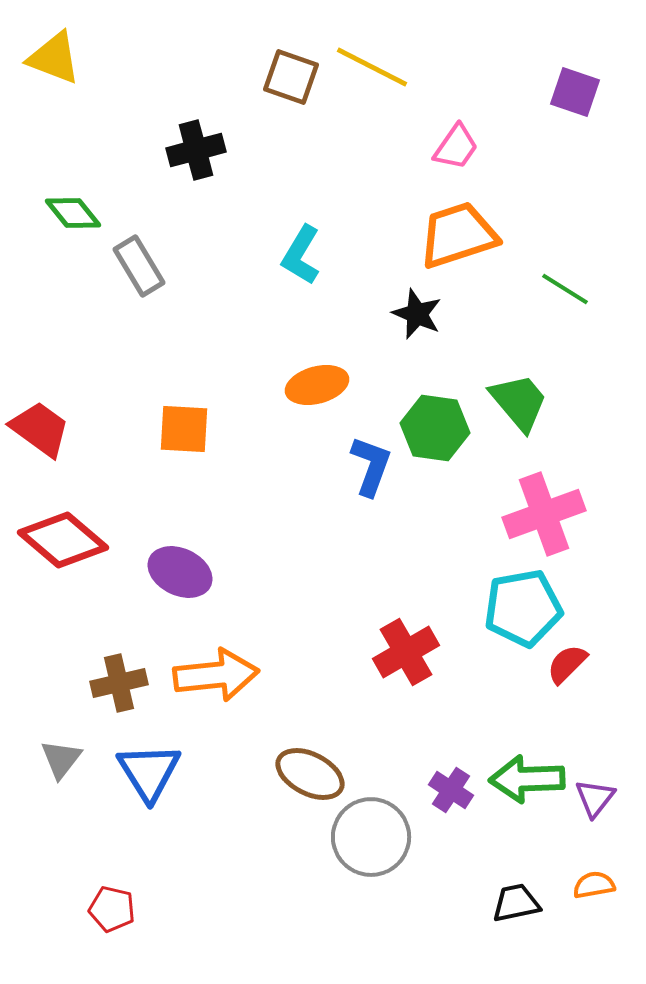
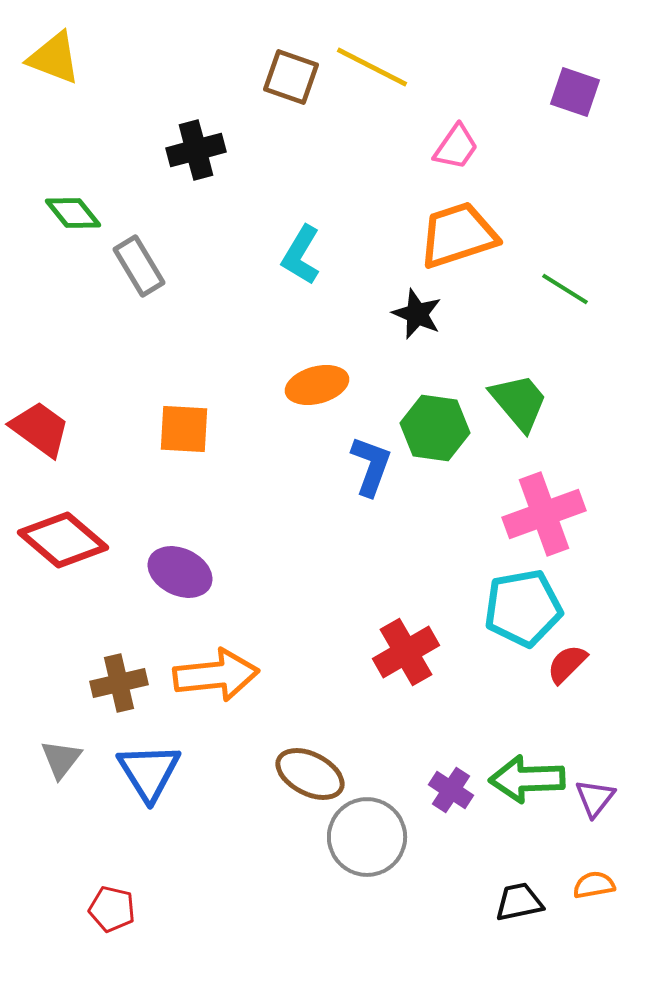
gray circle: moved 4 px left
black trapezoid: moved 3 px right, 1 px up
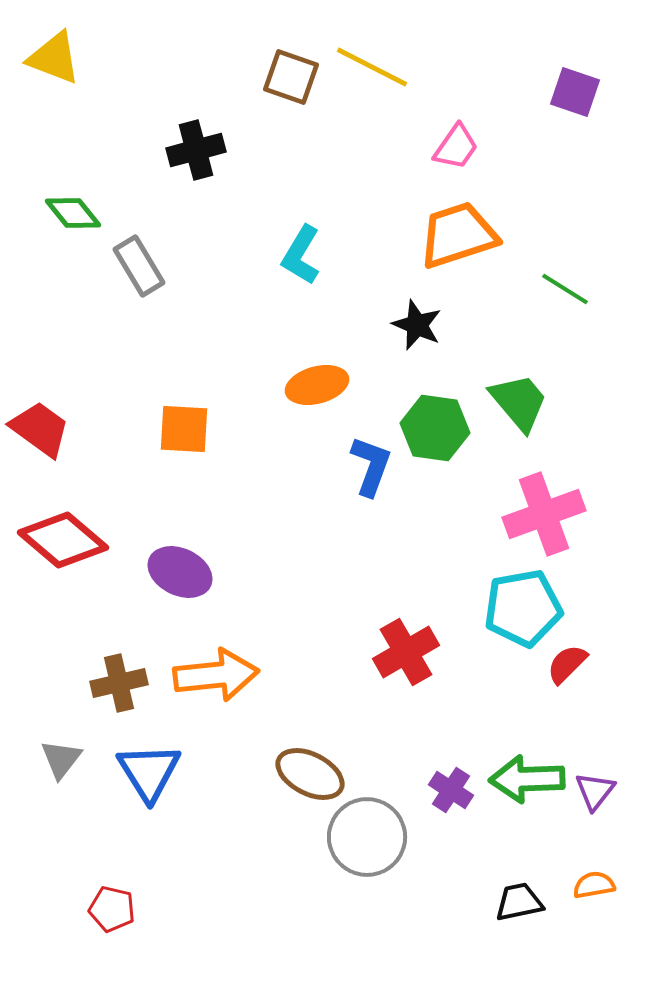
black star: moved 11 px down
purple triangle: moved 7 px up
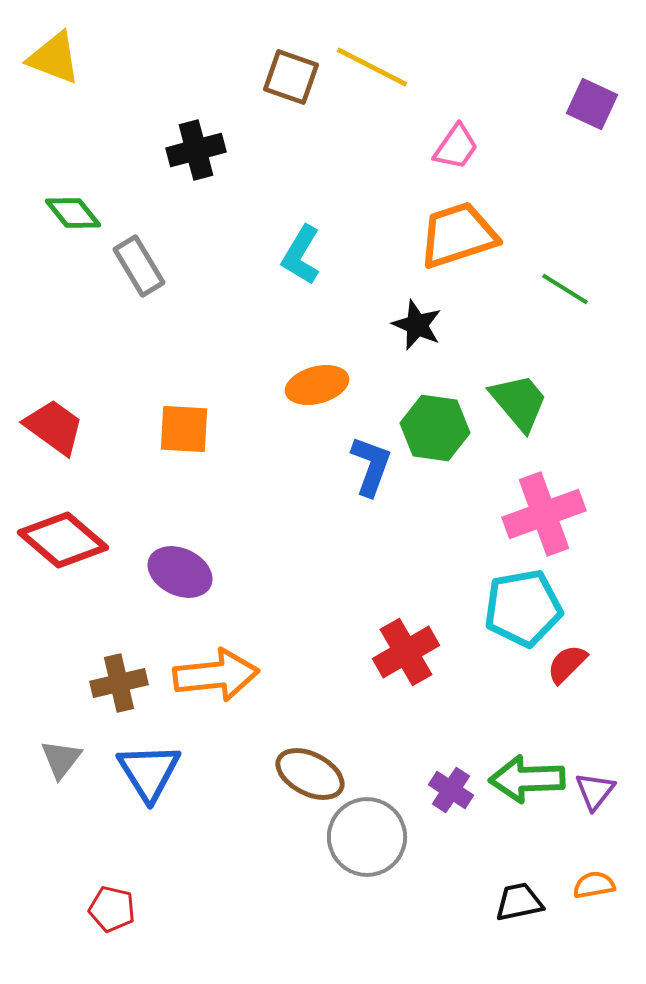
purple square: moved 17 px right, 12 px down; rotated 6 degrees clockwise
red trapezoid: moved 14 px right, 2 px up
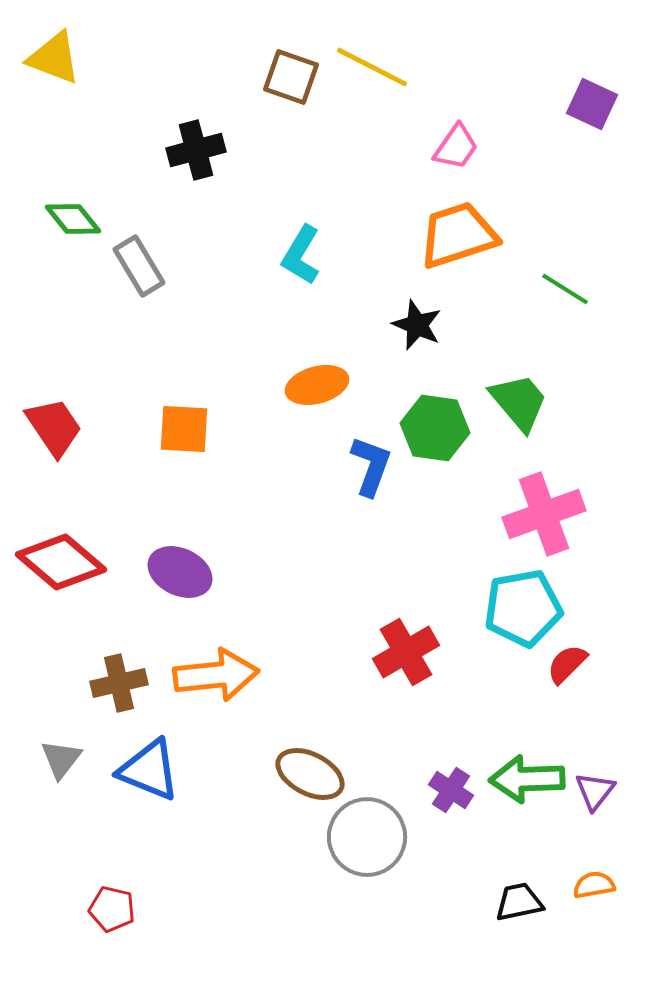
green diamond: moved 6 px down
red trapezoid: rotated 20 degrees clockwise
red diamond: moved 2 px left, 22 px down
blue triangle: moved 2 px up; rotated 36 degrees counterclockwise
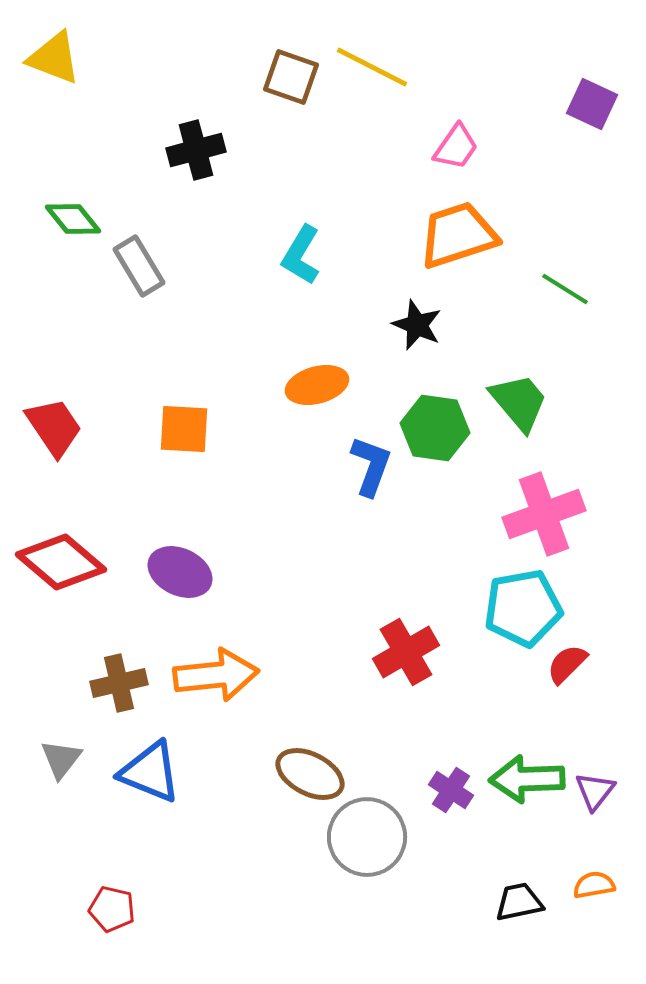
blue triangle: moved 1 px right, 2 px down
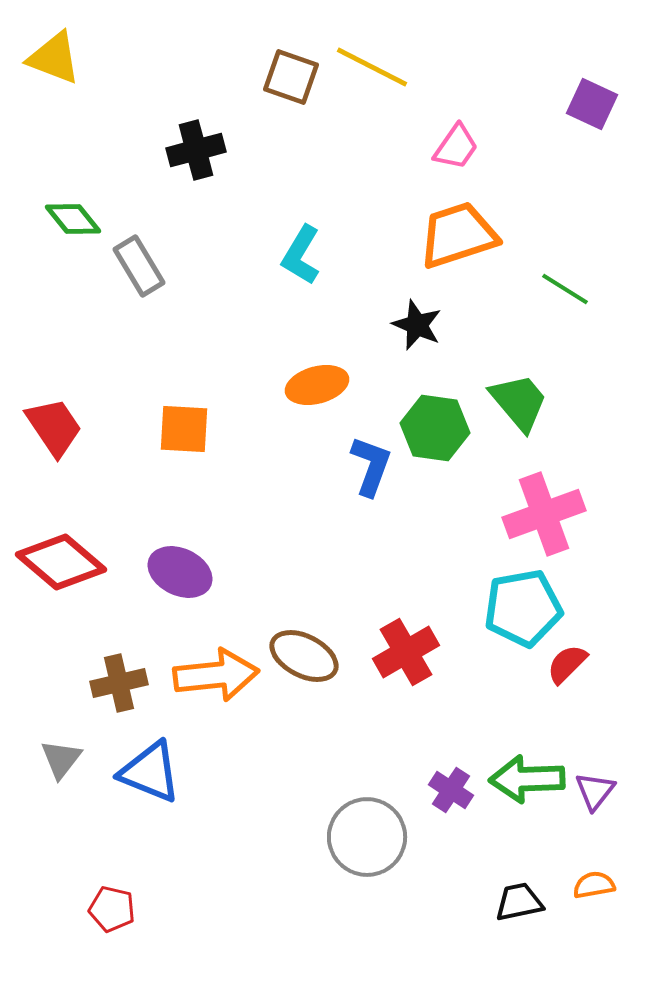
brown ellipse: moved 6 px left, 118 px up
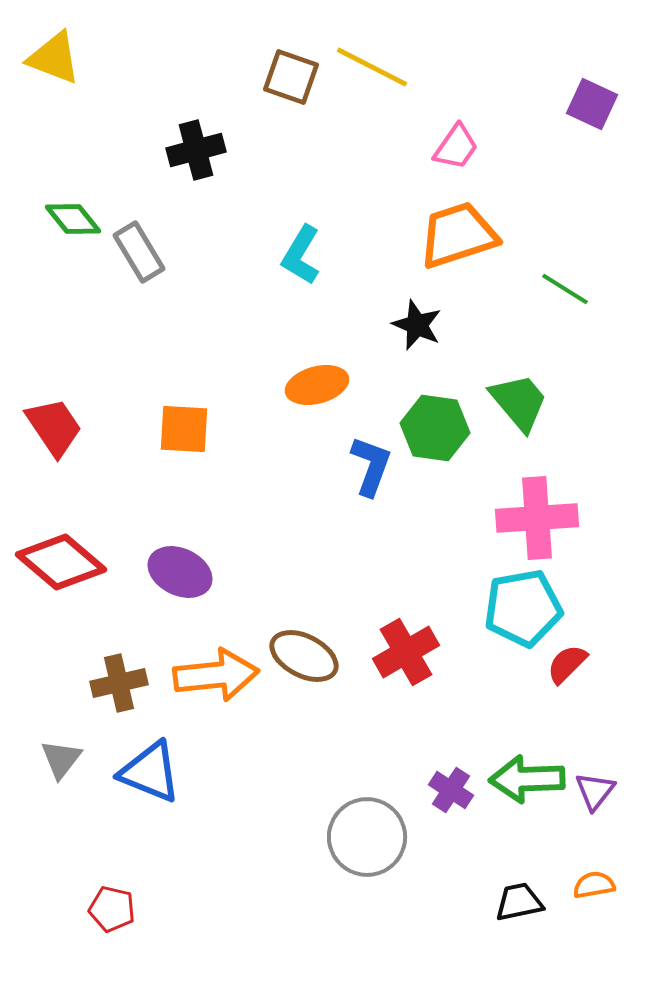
gray rectangle: moved 14 px up
pink cross: moved 7 px left, 4 px down; rotated 16 degrees clockwise
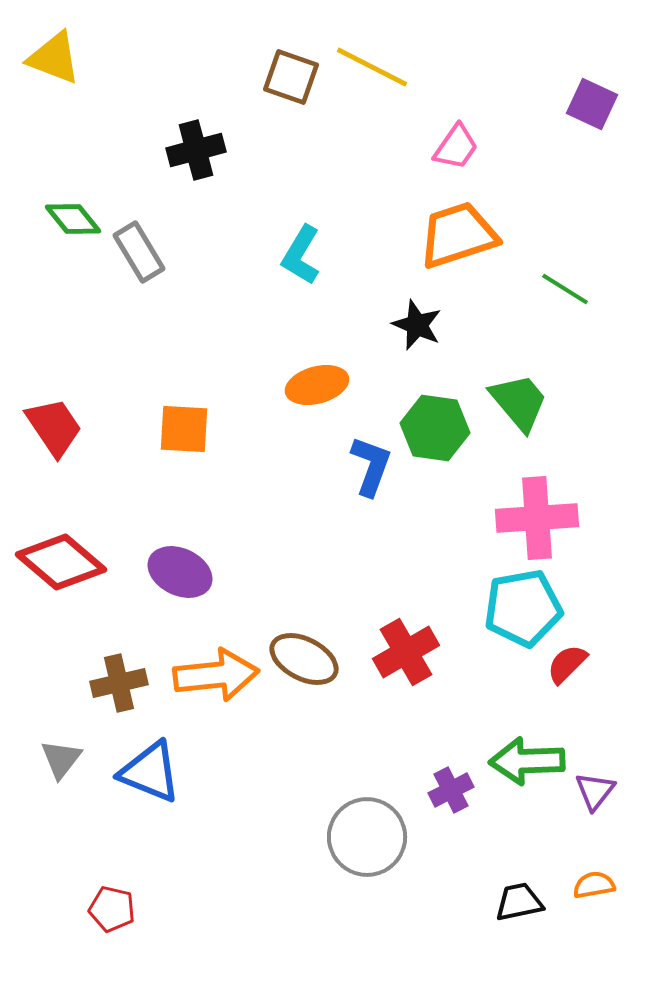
brown ellipse: moved 3 px down
green arrow: moved 18 px up
purple cross: rotated 30 degrees clockwise
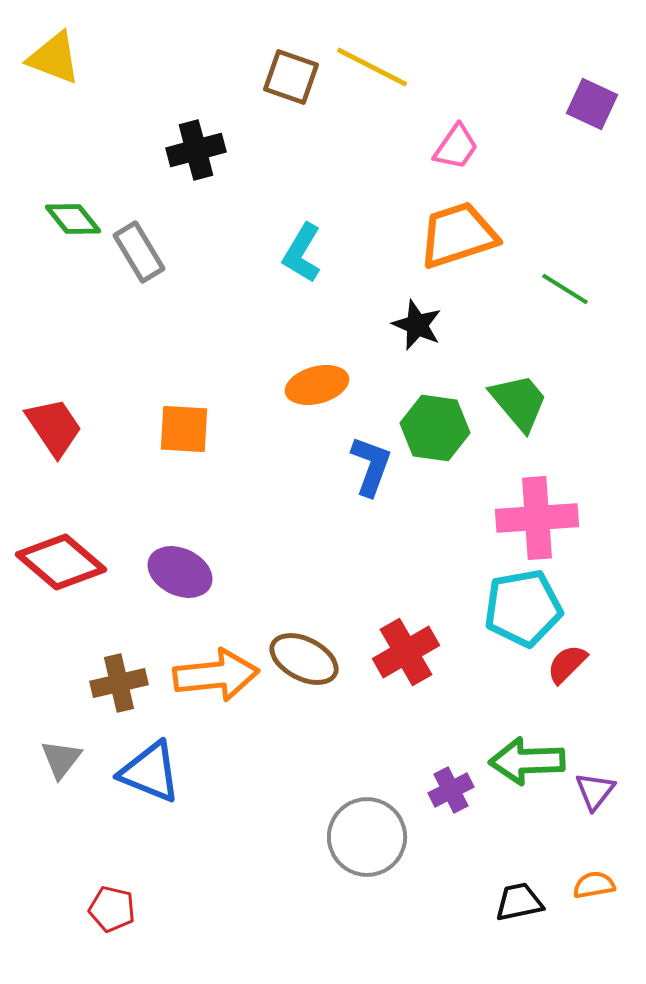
cyan L-shape: moved 1 px right, 2 px up
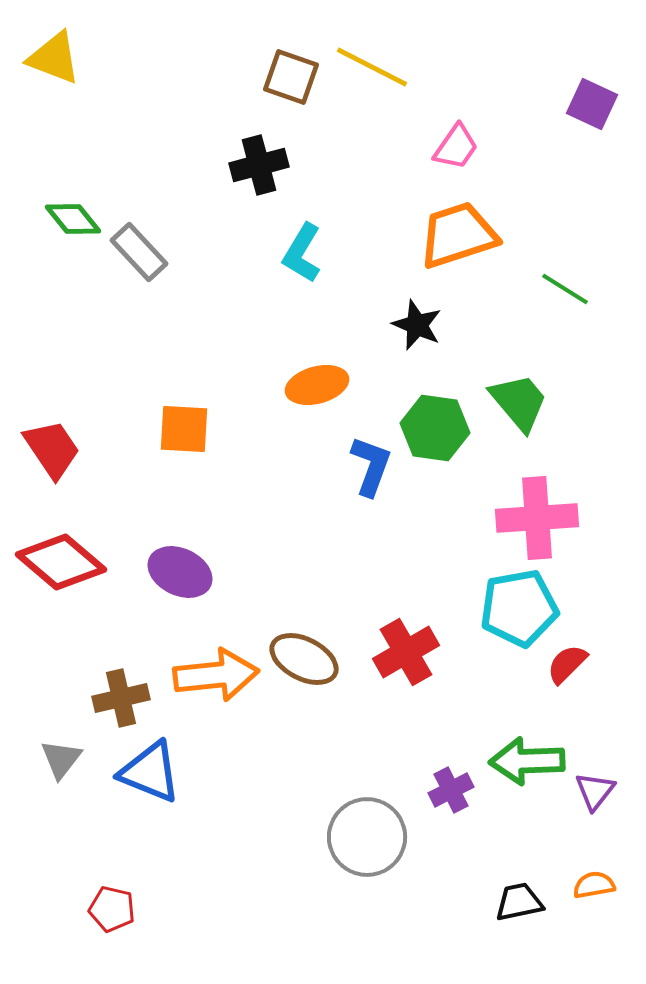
black cross: moved 63 px right, 15 px down
gray rectangle: rotated 12 degrees counterclockwise
red trapezoid: moved 2 px left, 22 px down
cyan pentagon: moved 4 px left
brown cross: moved 2 px right, 15 px down
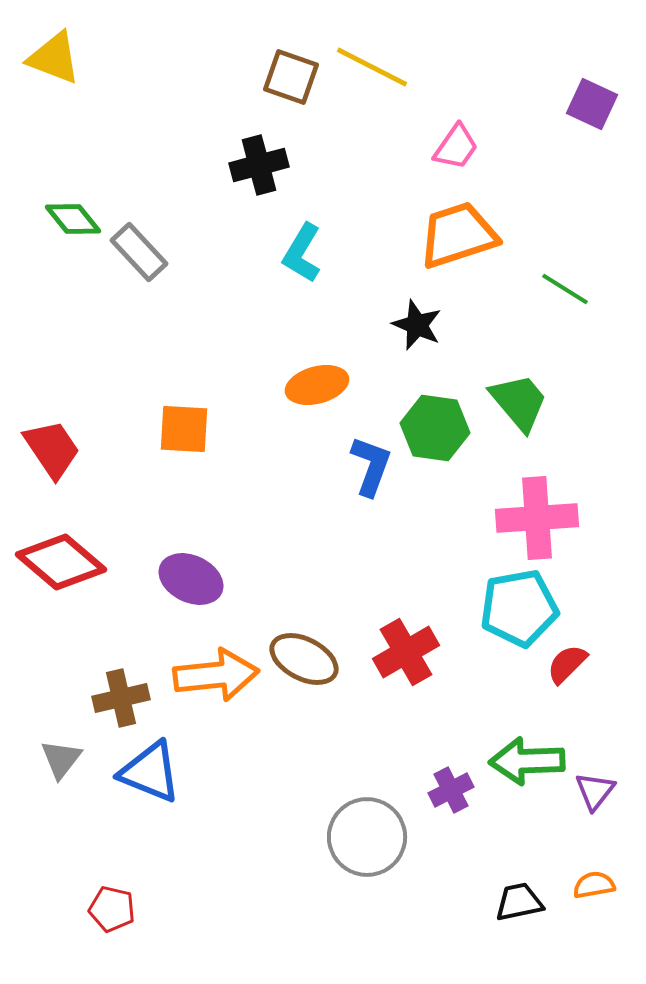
purple ellipse: moved 11 px right, 7 px down
